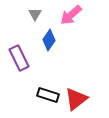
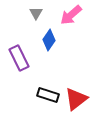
gray triangle: moved 1 px right, 1 px up
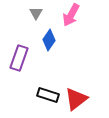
pink arrow: rotated 20 degrees counterclockwise
purple rectangle: rotated 45 degrees clockwise
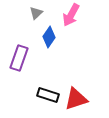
gray triangle: rotated 16 degrees clockwise
blue diamond: moved 3 px up
red triangle: rotated 20 degrees clockwise
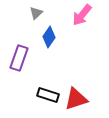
pink arrow: moved 11 px right; rotated 10 degrees clockwise
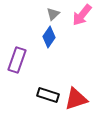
gray triangle: moved 17 px right, 1 px down
purple rectangle: moved 2 px left, 2 px down
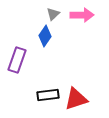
pink arrow: rotated 130 degrees counterclockwise
blue diamond: moved 4 px left, 1 px up
black rectangle: rotated 25 degrees counterclockwise
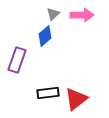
blue diamond: rotated 15 degrees clockwise
black rectangle: moved 2 px up
red triangle: rotated 20 degrees counterclockwise
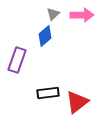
red triangle: moved 1 px right, 3 px down
